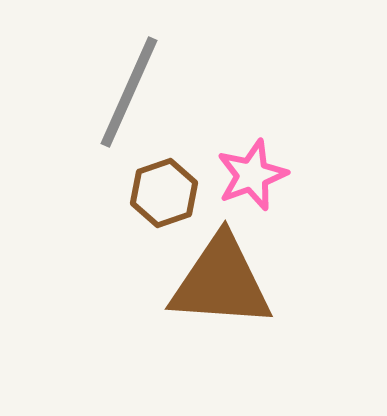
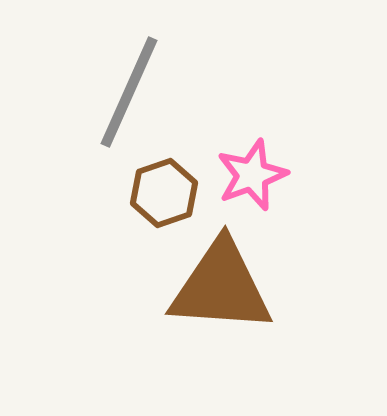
brown triangle: moved 5 px down
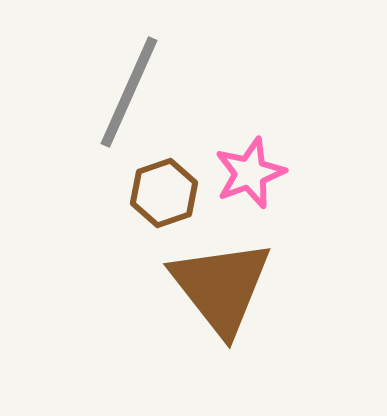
pink star: moved 2 px left, 2 px up
brown triangle: rotated 48 degrees clockwise
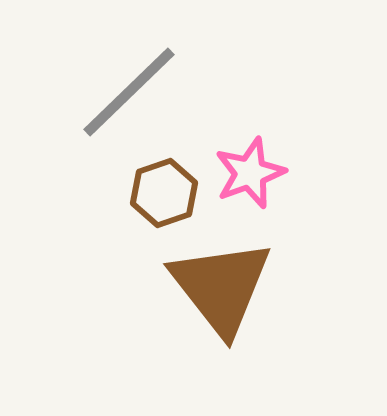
gray line: rotated 22 degrees clockwise
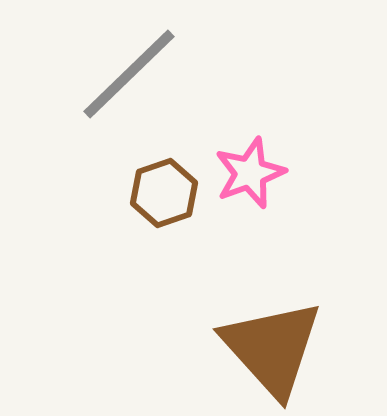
gray line: moved 18 px up
brown triangle: moved 51 px right, 61 px down; rotated 4 degrees counterclockwise
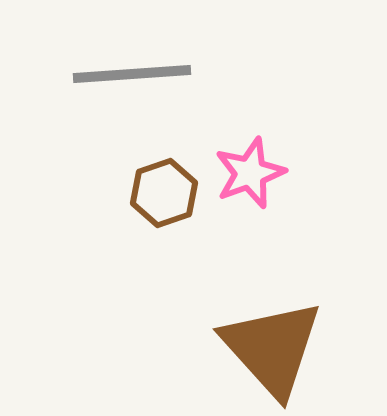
gray line: moved 3 px right; rotated 40 degrees clockwise
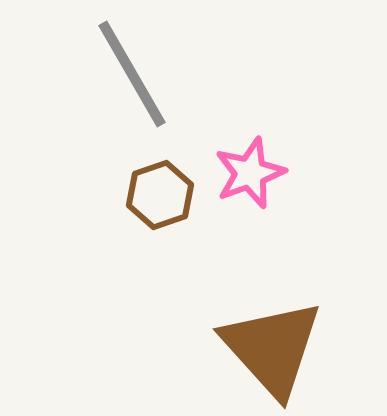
gray line: rotated 64 degrees clockwise
brown hexagon: moved 4 px left, 2 px down
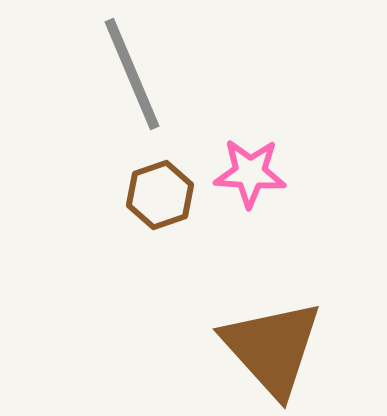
gray line: rotated 7 degrees clockwise
pink star: rotated 24 degrees clockwise
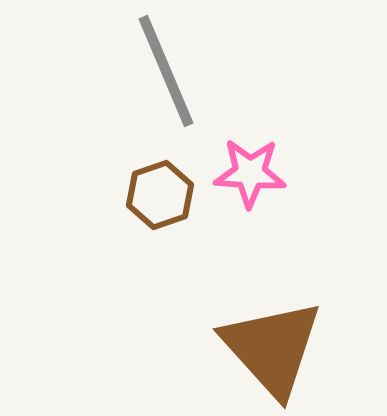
gray line: moved 34 px right, 3 px up
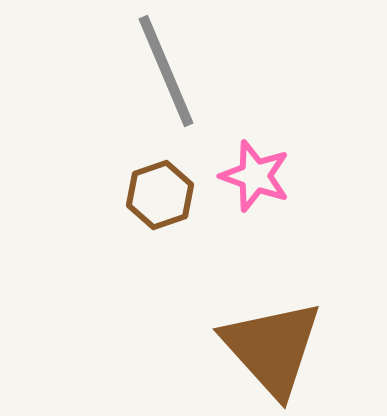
pink star: moved 5 px right, 3 px down; rotated 16 degrees clockwise
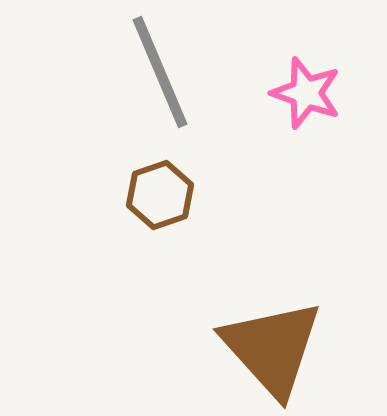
gray line: moved 6 px left, 1 px down
pink star: moved 51 px right, 83 px up
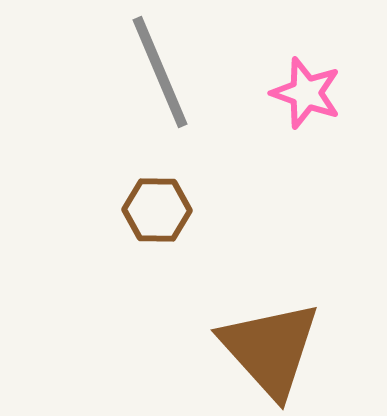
brown hexagon: moved 3 px left, 15 px down; rotated 20 degrees clockwise
brown triangle: moved 2 px left, 1 px down
